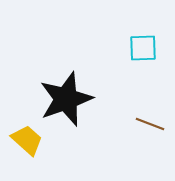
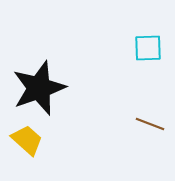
cyan square: moved 5 px right
black star: moved 27 px left, 11 px up
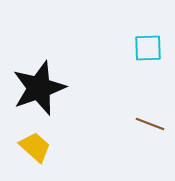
yellow trapezoid: moved 8 px right, 7 px down
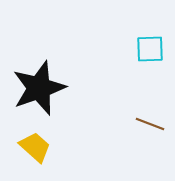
cyan square: moved 2 px right, 1 px down
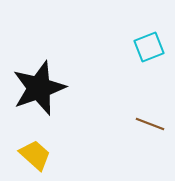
cyan square: moved 1 px left, 2 px up; rotated 20 degrees counterclockwise
yellow trapezoid: moved 8 px down
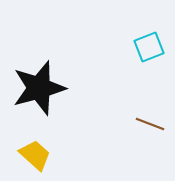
black star: rotated 4 degrees clockwise
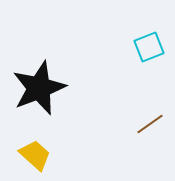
black star: rotated 6 degrees counterclockwise
brown line: rotated 56 degrees counterclockwise
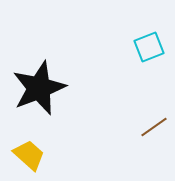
brown line: moved 4 px right, 3 px down
yellow trapezoid: moved 6 px left
